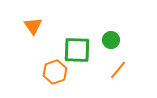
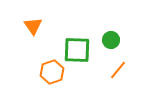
orange hexagon: moved 3 px left
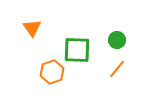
orange triangle: moved 1 px left, 2 px down
green circle: moved 6 px right
orange line: moved 1 px left, 1 px up
